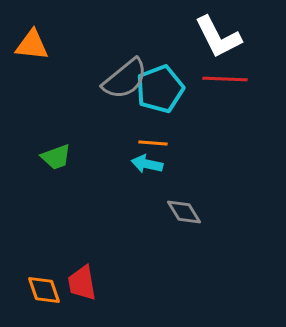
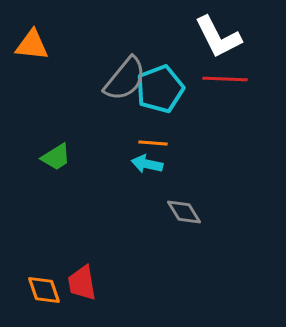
gray semicircle: rotated 12 degrees counterclockwise
green trapezoid: rotated 12 degrees counterclockwise
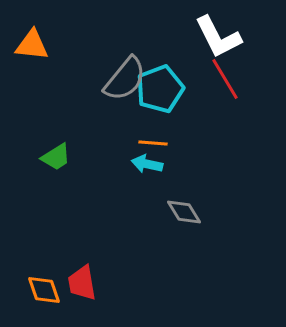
red line: rotated 57 degrees clockwise
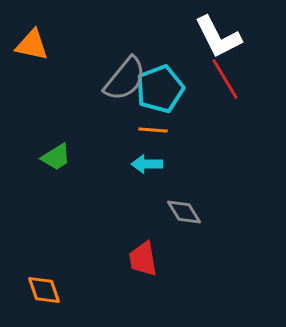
orange triangle: rotated 6 degrees clockwise
orange line: moved 13 px up
cyan arrow: rotated 12 degrees counterclockwise
red trapezoid: moved 61 px right, 24 px up
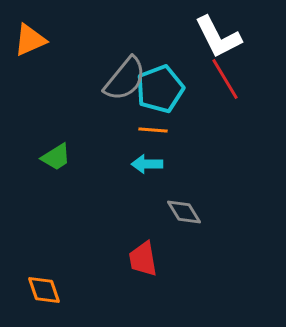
orange triangle: moved 2 px left, 5 px up; rotated 36 degrees counterclockwise
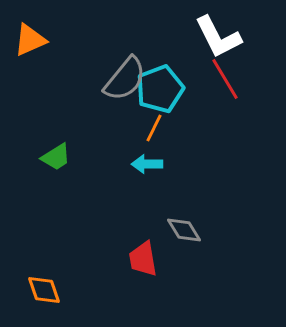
orange line: moved 1 px right, 2 px up; rotated 68 degrees counterclockwise
gray diamond: moved 18 px down
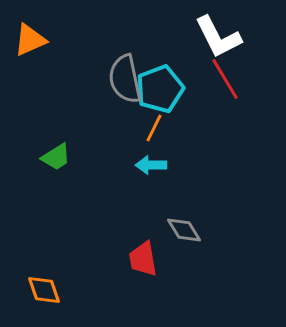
gray semicircle: rotated 129 degrees clockwise
cyan arrow: moved 4 px right, 1 px down
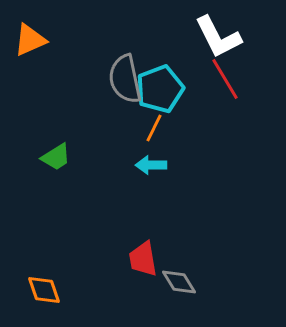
gray diamond: moved 5 px left, 52 px down
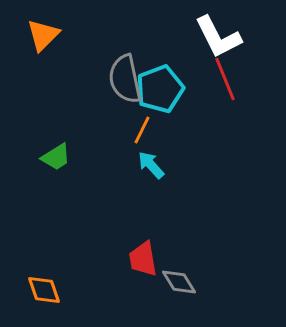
orange triangle: moved 13 px right, 5 px up; rotated 21 degrees counterclockwise
red line: rotated 9 degrees clockwise
orange line: moved 12 px left, 2 px down
cyan arrow: rotated 48 degrees clockwise
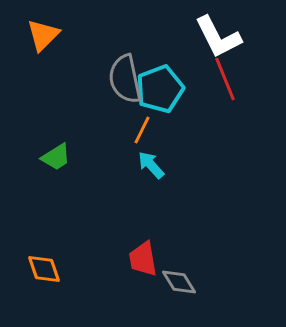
orange diamond: moved 21 px up
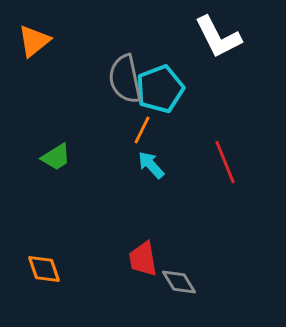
orange triangle: moved 9 px left, 6 px down; rotated 6 degrees clockwise
red line: moved 83 px down
